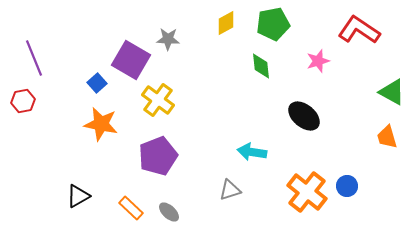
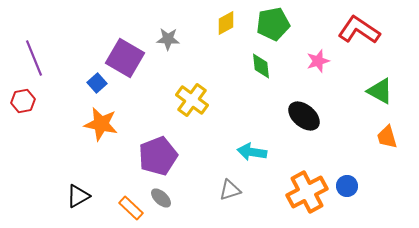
purple square: moved 6 px left, 2 px up
green triangle: moved 12 px left, 1 px up
yellow cross: moved 34 px right
orange cross: rotated 24 degrees clockwise
gray ellipse: moved 8 px left, 14 px up
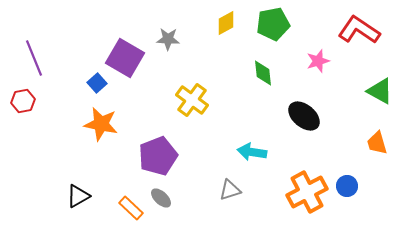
green diamond: moved 2 px right, 7 px down
orange trapezoid: moved 10 px left, 6 px down
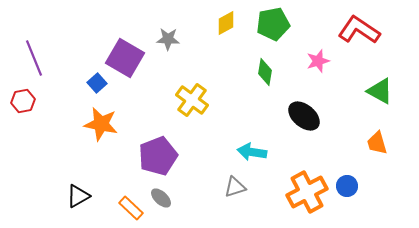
green diamond: moved 2 px right, 1 px up; rotated 16 degrees clockwise
gray triangle: moved 5 px right, 3 px up
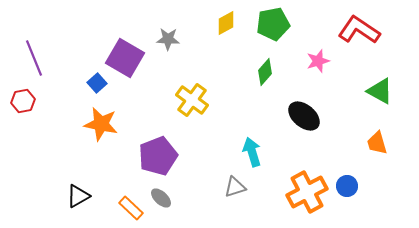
green diamond: rotated 32 degrees clockwise
cyan arrow: rotated 64 degrees clockwise
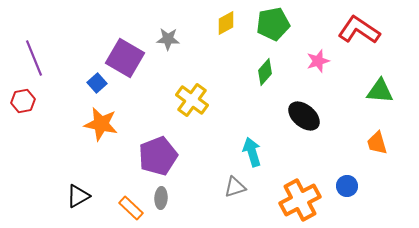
green triangle: rotated 24 degrees counterclockwise
orange cross: moved 7 px left, 8 px down
gray ellipse: rotated 50 degrees clockwise
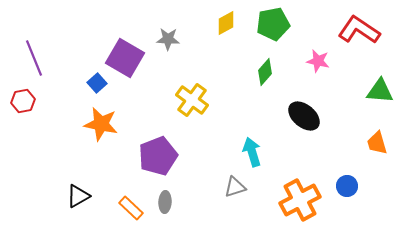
pink star: rotated 30 degrees clockwise
gray ellipse: moved 4 px right, 4 px down
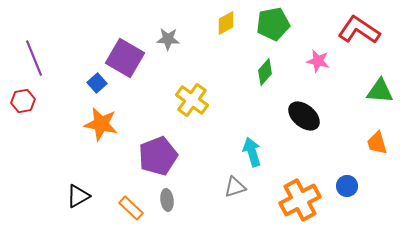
gray ellipse: moved 2 px right, 2 px up; rotated 10 degrees counterclockwise
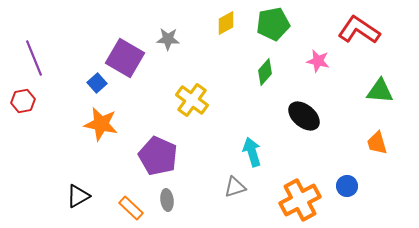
purple pentagon: rotated 27 degrees counterclockwise
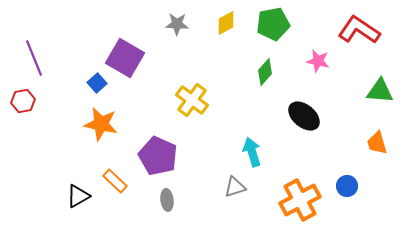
gray star: moved 9 px right, 15 px up
orange rectangle: moved 16 px left, 27 px up
